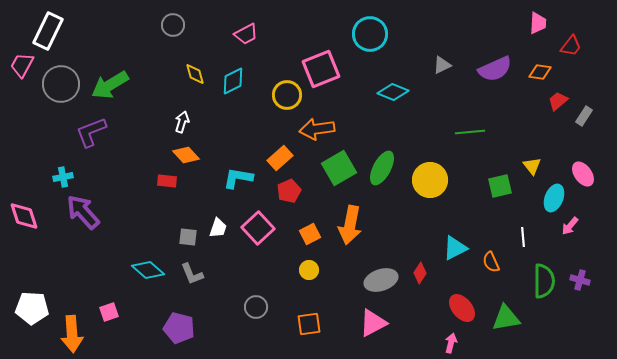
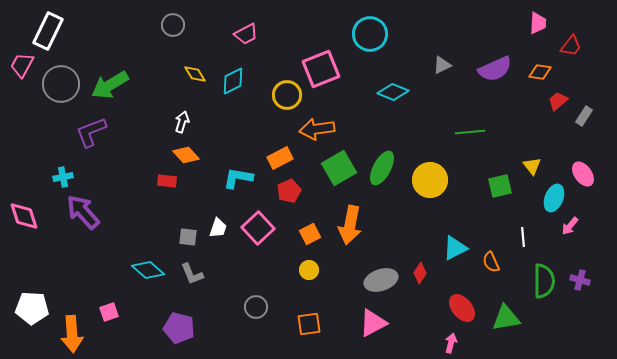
yellow diamond at (195, 74): rotated 15 degrees counterclockwise
orange rectangle at (280, 158): rotated 15 degrees clockwise
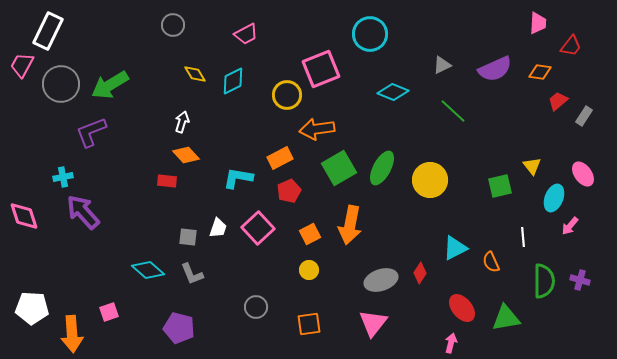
green line at (470, 132): moved 17 px left, 21 px up; rotated 48 degrees clockwise
pink triangle at (373, 323): rotated 24 degrees counterclockwise
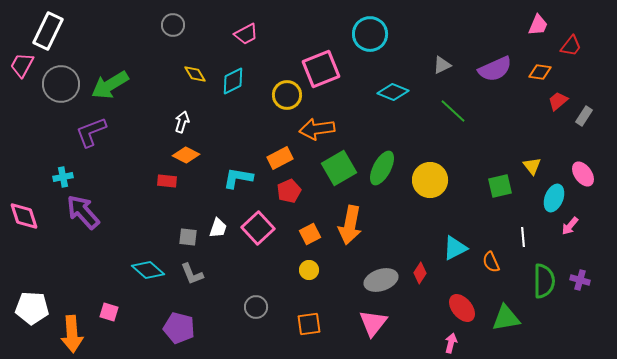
pink trapezoid at (538, 23): moved 2 px down; rotated 20 degrees clockwise
orange diamond at (186, 155): rotated 20 degrees counterclockwise
pink square at (109, 312): rotated 36 degrees clockwise
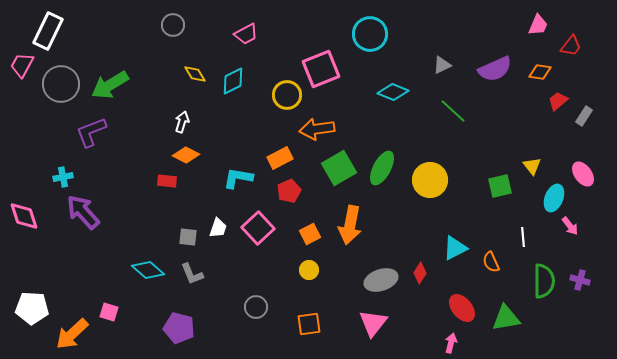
pink arrow at (570, 226): rotated 78 degrees counterclockwise
orange arrow at (72, 334): rotated 51 degrees clockwise
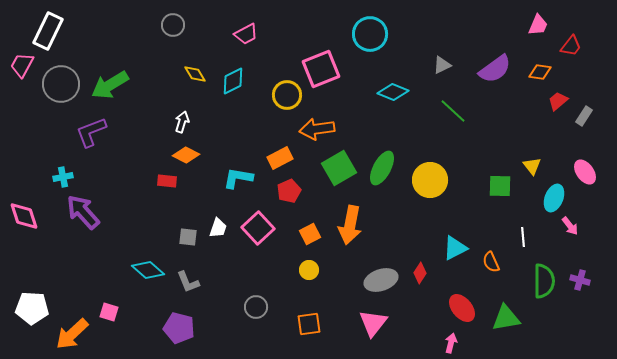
purple semicircle at (495, 69): rotated 12 degrees counterclockwise
pink ellipse at (583, 174): moved 2 px right, 2 px up
green square at (500, 186): rotated 15 degrees clockwise
gray L-shape at (192, 274): moved 4 px left, 8 px down
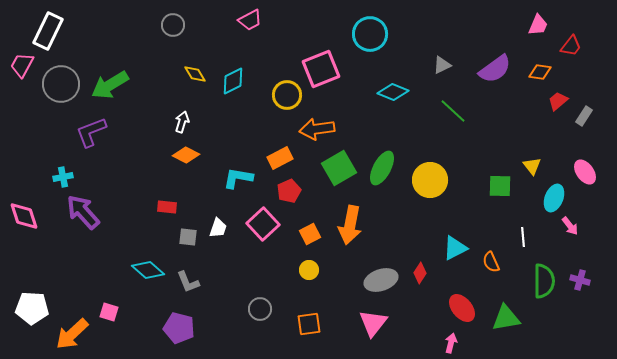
pink trapezoid at (246, 34): moved 4 px right, 14 px up
red rectangle at (167, 181): moved 26 px down
pink square at (258, 228): moved 5 px right, 4 px up
gray circle at (256, 307): moved 4 px right, 2 px down
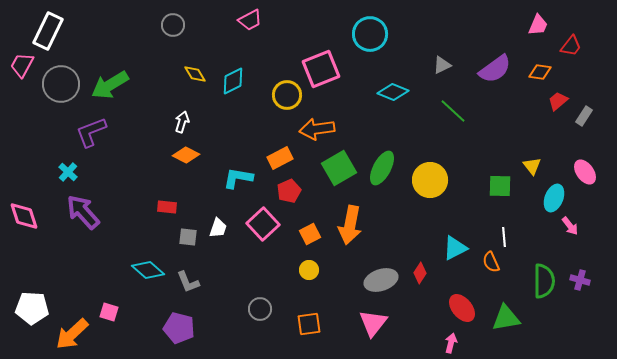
cyan cross at (63, 177): moved 5 px right, 5 px up; rotated 36 degrees counterclockwise
white line at (523, 237): moved 19 px left
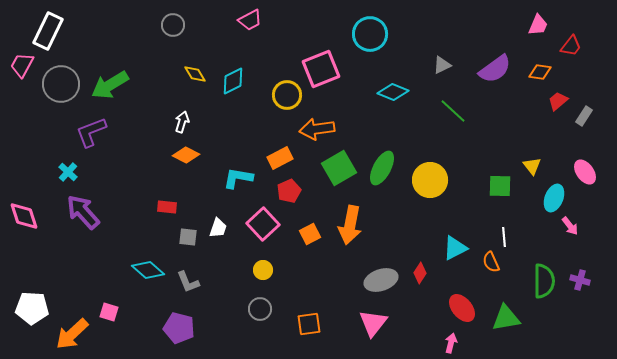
yellow circle at (309, 270): moved 46 px left
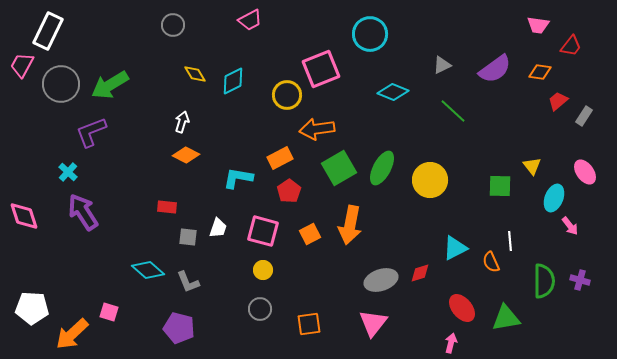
pink trapezoid at (538, 25): rotated 75 degrees clockwise
red pentagon at (289, 191): rotated 10 degrees counterclockwise
purple arrow at (83, 212): rotated 9 degrees clockwise
pink square at (263, 224): moved 7 px down; rotated 32 degrees counterclockwise
white line at (504, 237): moved 6 px right, 4 px down
red diamond at (420, 273): rotated 40 degrees clockwise
